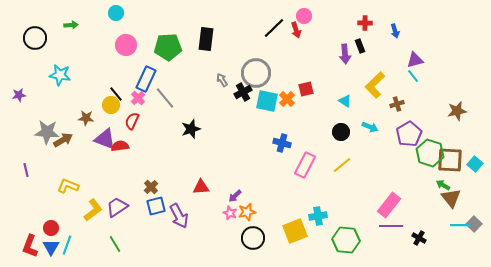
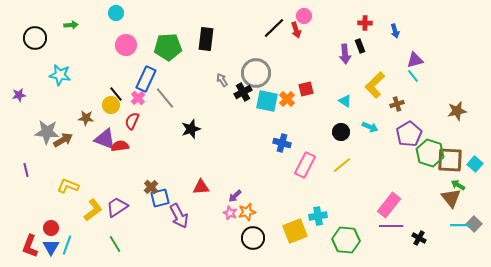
green arrow at (443, 185): moved 15 px right
blue square at (156, 206): moved 4 px right, 8 px up
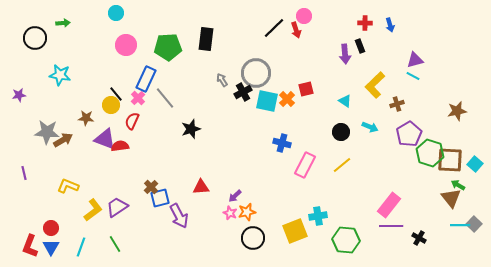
green arrow at (71, 25): moved 8 px left, 2 px up
blue arrow at (395, 31): moved 5 px left, 6 px up
cyan line at (413, 76): rotated 24 degrees counterclockwise
purple line at (26, 170): moved 2 px left, 3 px down
cyan line at (67, 245): moved 14 px right, 2 px down
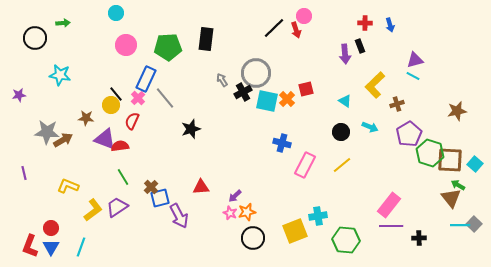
black cross at (419, 238): rotated 32 degrees counterclockwise
green line at (115, 244): moved 8 px right, 67 px up
